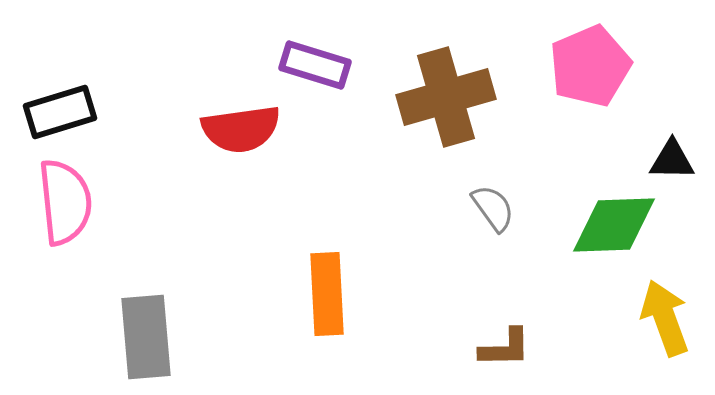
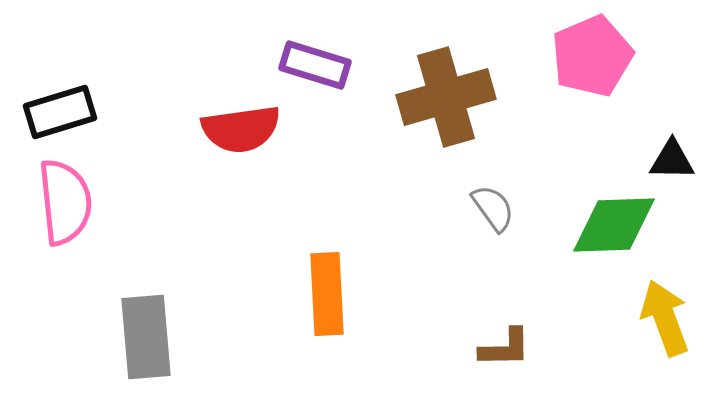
pink pentagon: moved 2 px right, 10 px up
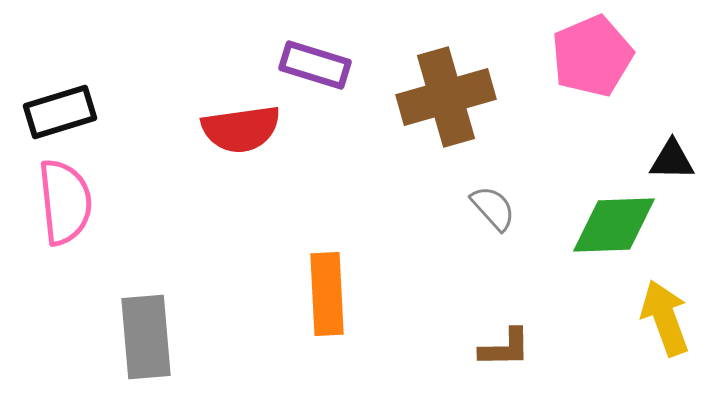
gray semicircle: rotated 6 degrees counterclockwise
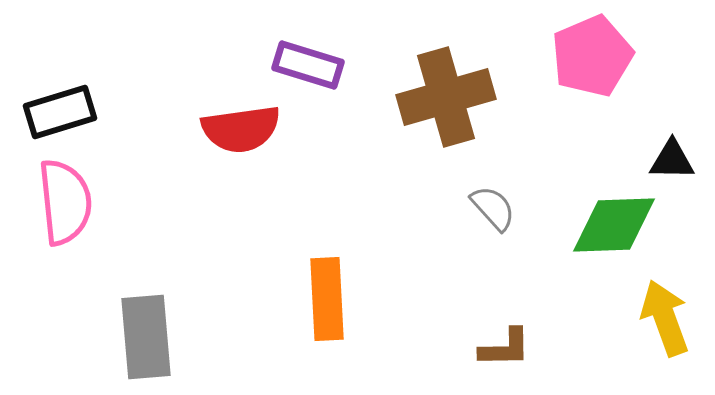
purple rectangle: moved 7 px left
orange rectangle: moved 5 px down
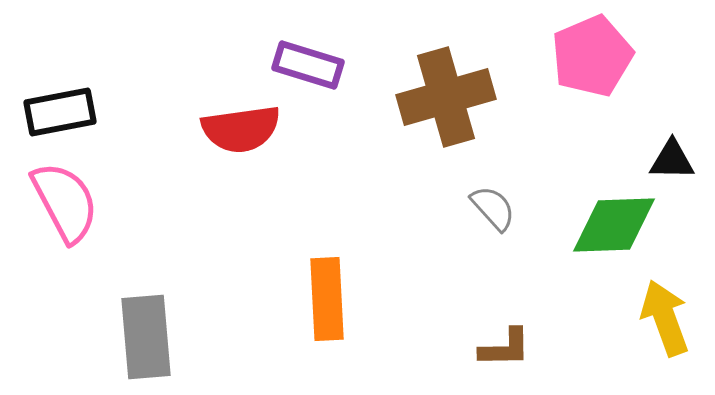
black rectangle: rotated 6 degrees clockwise
pink semicircle: rotated 22 degrees counterclockwise
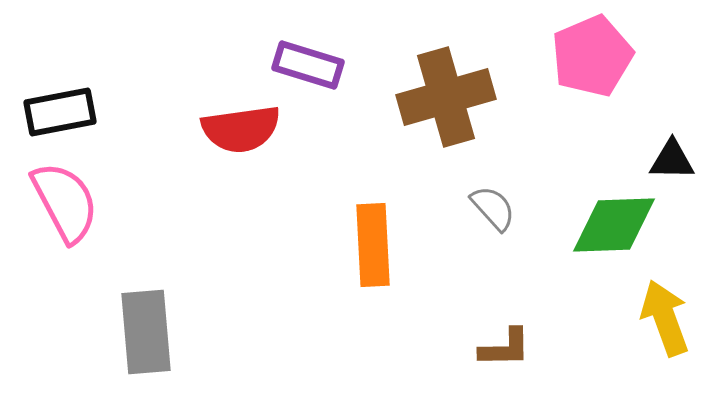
orange rectangle: moved 46 px right, 54 px up
gray rectangle: moved 5 px up
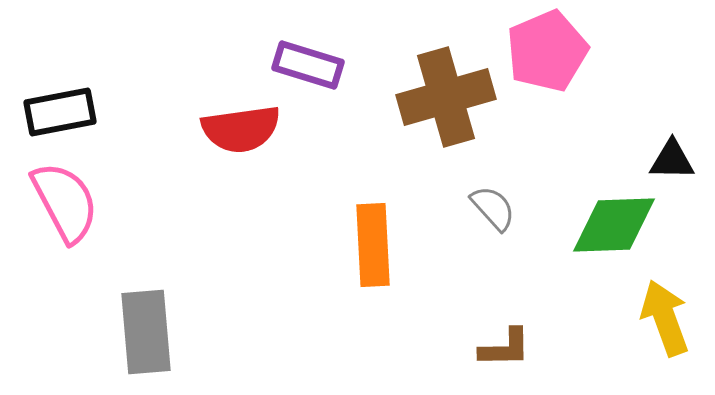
pink pentagon: moved 45 px left, 5 px up
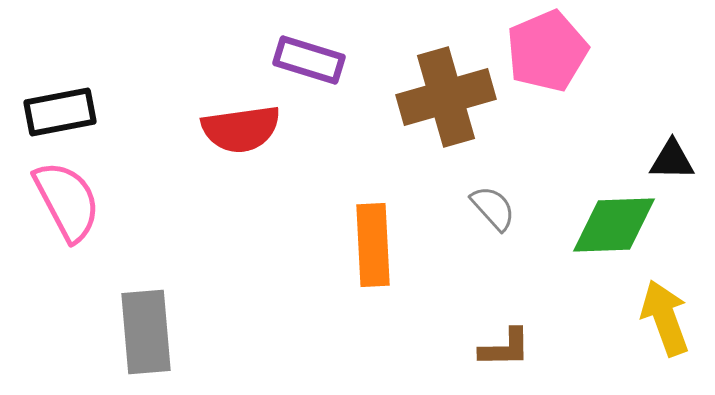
purple rectangle: moved 1 px right, 5 px up
pink semicircle: moved 2 px right, 1 px up
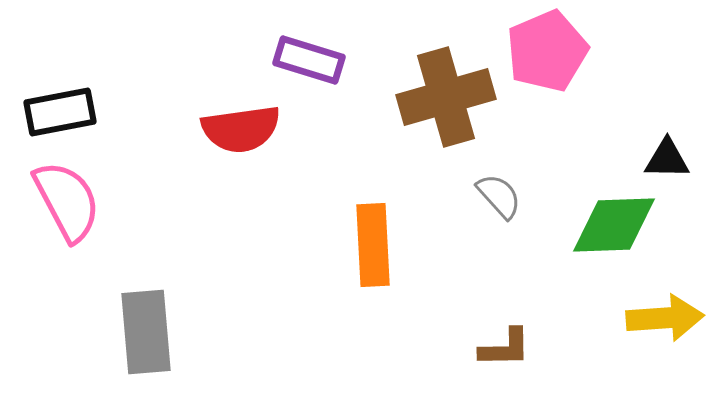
black triangle: moved 5 px left, 1 px up
gray semicircle: moved 6 px right, 12 px up
yellow arrow: rotated 106 degrees clockwise
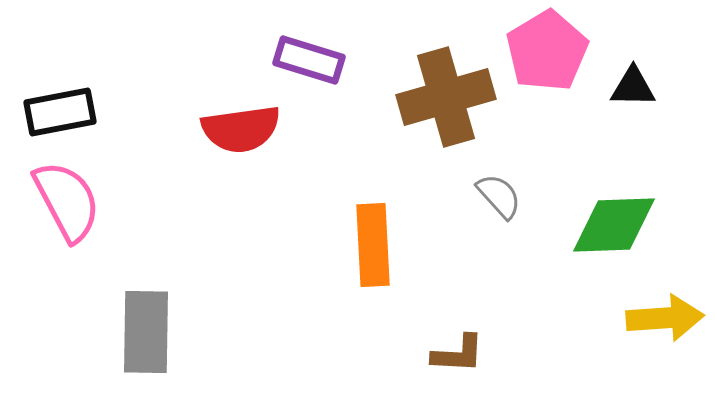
pink pentagon: rotated 8 degrees counterclockwise
black triangle: moved 34 px left, 72 px up
gray rectangle: rotated 6 degrees clockwise
brown L-shape: moved 47 px left, 6 px down; rotated 4 degrees clockwise
